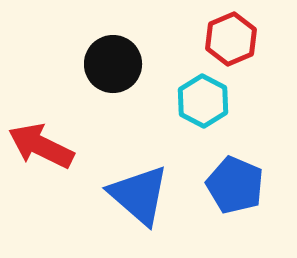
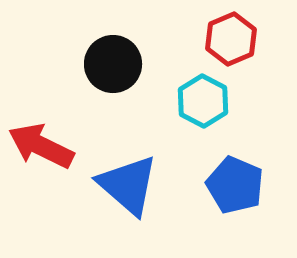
blue triangle: moved 11 px left, 10 px up
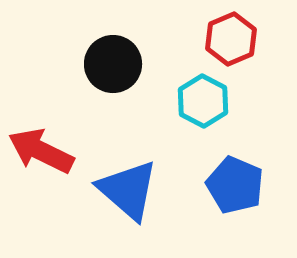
red arrow: moved 5 px down
blue triangle: moved 5 px down
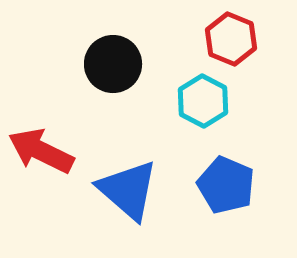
red hexagon: rotated 15 degrees counterclockwise
blue pentagon: moved 9 px left
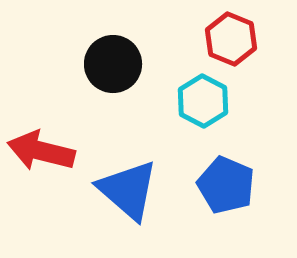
red arrow: rotated 12 degrees counterclockwise
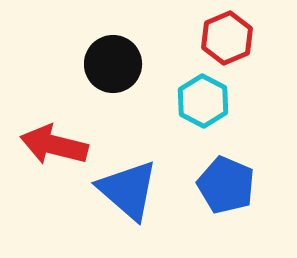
red hexagon: moved 4 px left, 1 px up; rotated 15 degrees clockwise
red arrow: moved 13 px right, 6 px up
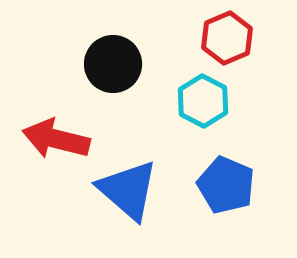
red arrow: moved 2 px right, 6 px up
